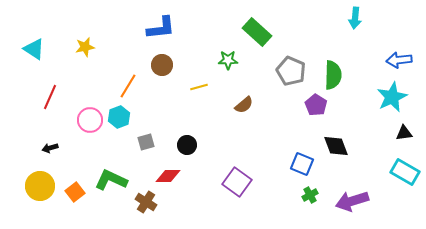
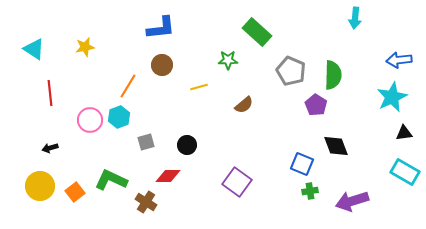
red line: moved 4 px up; rotated 30 degrees counterclockwise
green cross: moved 4 px up; rotated 21 degrees clockwise
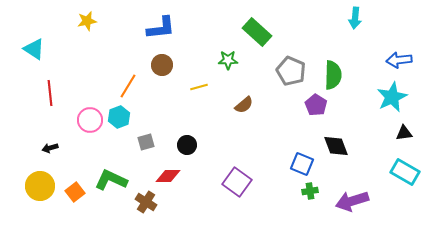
yellow star: moved 2 px right, 26 px up
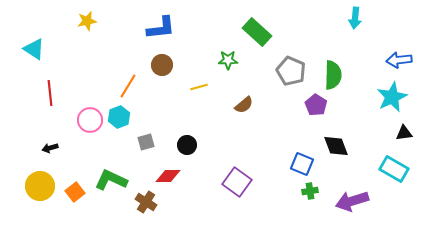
cyan rectangle: moved 11 px left, 3 px up
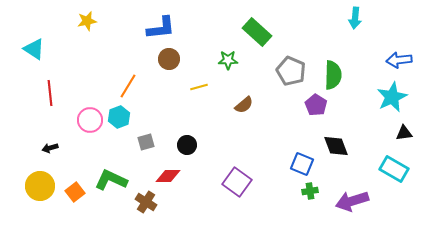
brown circle: moved 7 px right, 6 px up
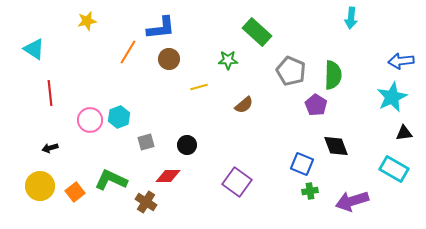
cyan arrow: moved 4 px left
blue arrow: moved 2 px right, 1 px down
orange line: moved 34 px up
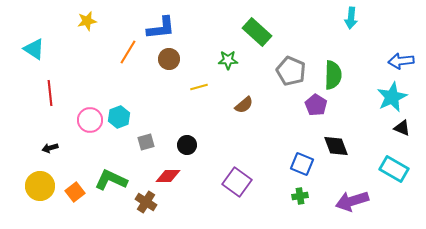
black triangle: moved 2 px left, 5 px up; rotated 30 degrees clockwise
green cross: moved 10 px left, 5 px down
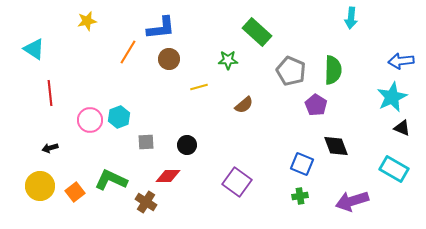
green semicircle: moved 5 px up
gray square: rotated 12 degrees clockwise
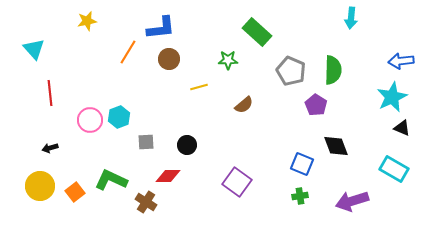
cyan triangle: rotated 15 degrees clockwise
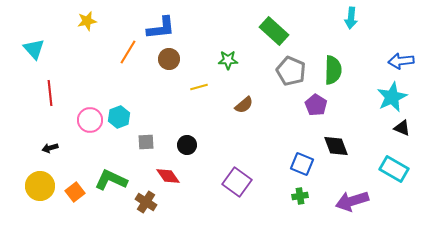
green rectangle: moved 17 px right, 1 px up
red diamond: rotated 55 degrees clockwise
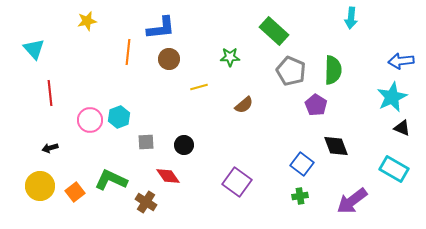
orange line: rotated 25 degrees counterclockwise
green star: moved 2 px right, 3 px up
black circle: moved 3 px left
blue square: rotated 15 degrees clockwise
purple arrow: rotated 20 degrees counterclockwise
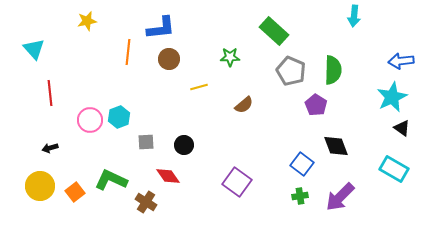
cyan arrow: moved 3 px right, 2 px up
black triangle: rotated 12 degrees clockwise
purple arrow: moved 12 px left, 4 px up; rotated 8 degrees counterclockwise
